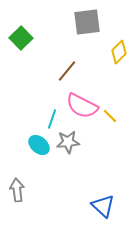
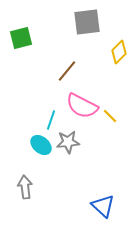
green square: rotated 30 degrees clockwise
cyan line: moved 1 px left, 1 px down
cyan ellipse: moved 2 px right
gray arrow: moved 8 px right, 3 px up
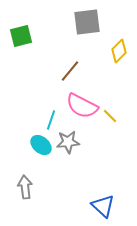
green square: moved 2 px up
yellow diamond: moved 1 px up
brown line: moved 3 px right
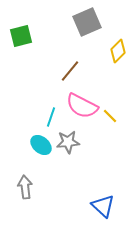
gray square: rotated 16 degrees counterclockwise
yellow diamond: moved 1 px left
cyan line: moved 3 px up
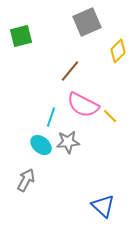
pink semicircle: moved 1 px right, 1 px up
gray arrow: moved 1 px right, 7 px up; rotated 35 degrees clockwise
